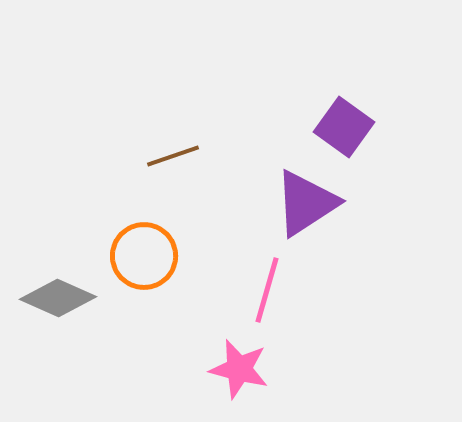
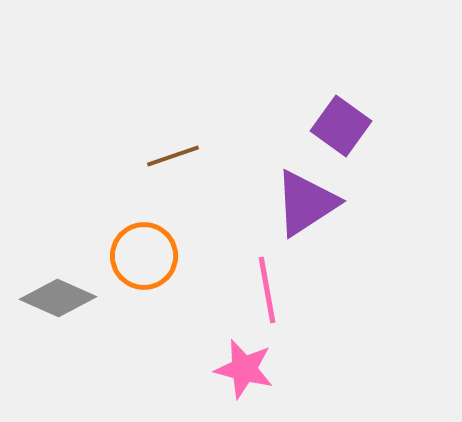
purple square: moved 3 px left, 1 px up
pink line: rotated 26 degrees counterclockwise
pink star: moved 5 px right
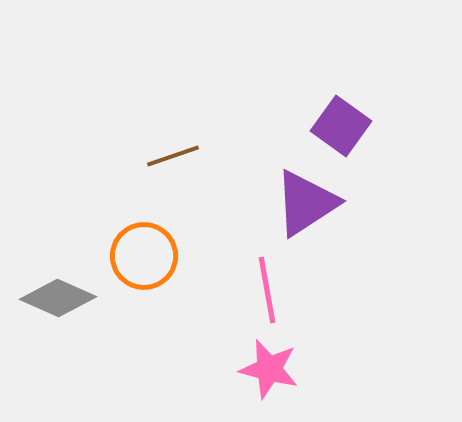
pink star: moved 25 px right
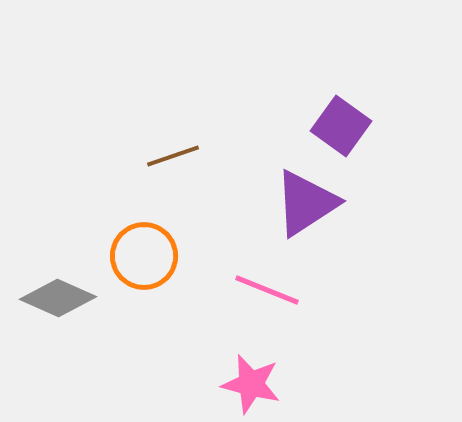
pink line: rotated 58 degrees counterclockwise
pink star: moved 18 px left, 15 px down
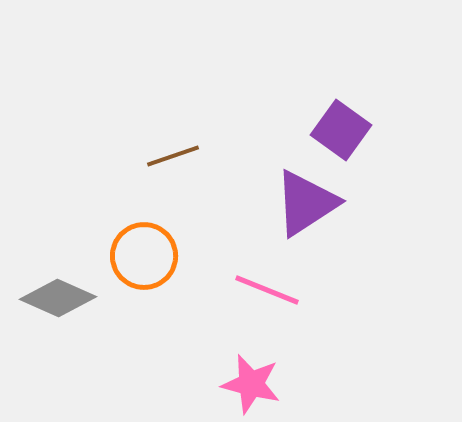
purple square: moved 4 px down
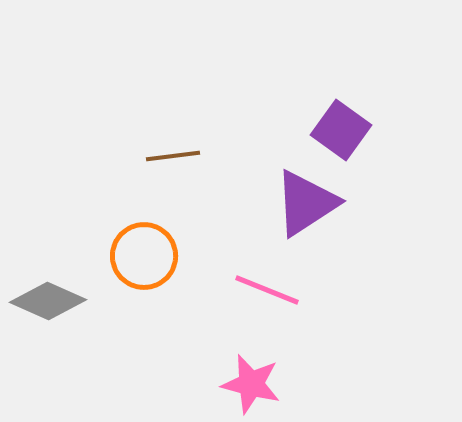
brown line: rotated 12 degrees clockwise
gray diamond: moved 10 px left, 3 px down
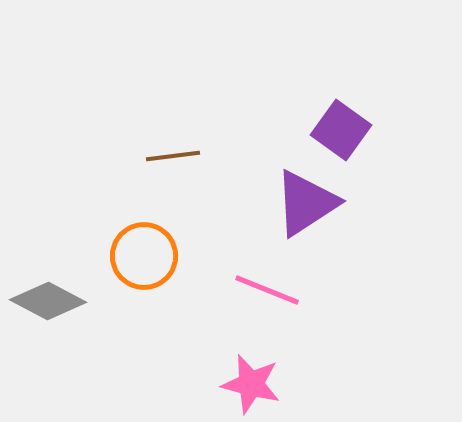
gray diamond: rotated 4 degrees clockwise
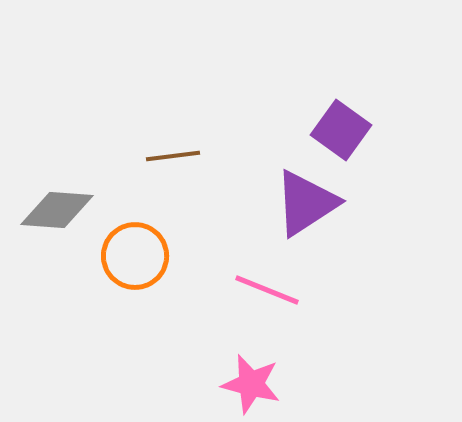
orange circle: moved 9 px left
gray diamond: moved 9 px right, 91 px up; rotated 24 degrees counterclockwise
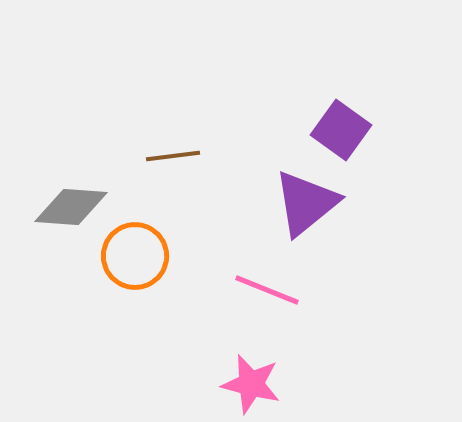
purple triangle: rotated 6 degrees counterclockwise
gray diamond: moved 14 px right, 3 px up
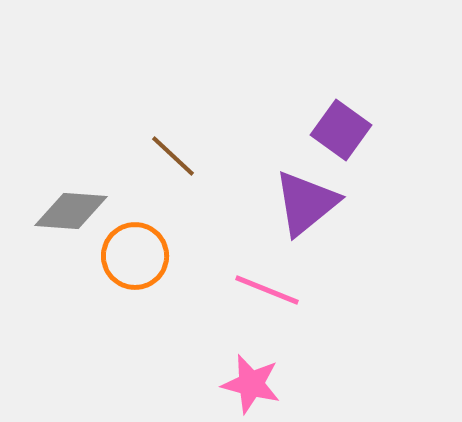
brown line: rotated 50 degrees clockwise
gray diamond: moved 4 px down
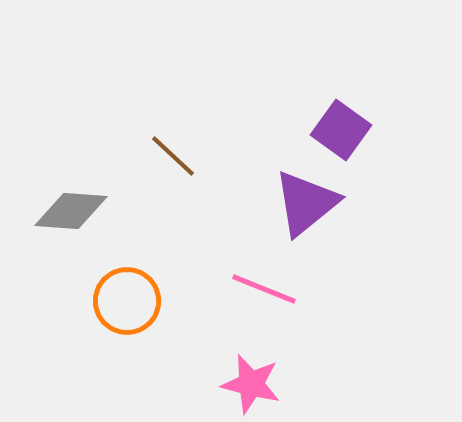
orange circle: moved 8 px left, 45 px down
pink line: moved 3 px left, 1 px up
